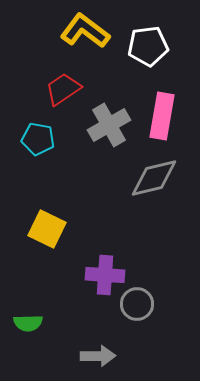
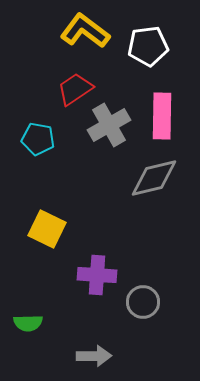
red trapezoid: moved 12 px right
pink rectangle: rotated 9 degrees counterclockwise
purple cross: moved 8 px left
gray circle: moved 6 px right, 2 px up
gray arrow: moved 4 px left
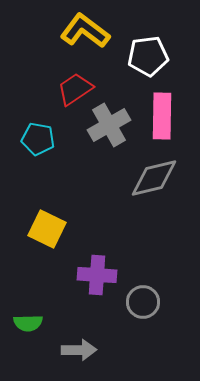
white pentagon: moved 10 px down
gray arrow: moved 15 px left, 6 px up
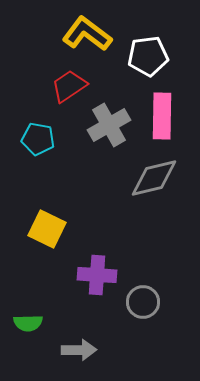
yellow L-shape: moved 2 px right, 3 px down
red trapezoid: moved 6 px left, 3 px up
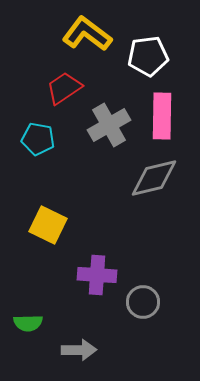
red trapezoid: moved 5 px left, 2 px down
yellow square: moved 1 px right, 4 px up
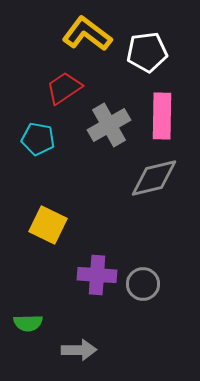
white pentagon: moved 1 px left, 4 px up
gray circle: moved 18 px up
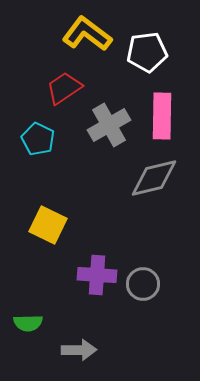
cyan pentagon: rotated 16 degrees clockwise
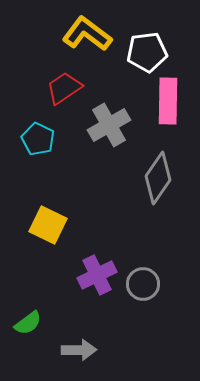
pink rectangle: moved 6 px right, 15 px up
gray diamond: moved 4 px right; rotated 42 degrees counterclockwise
purple cross: rotated 30 degrees counterclockwise
green semicircle: rotated 36 degrees counterclockwise
